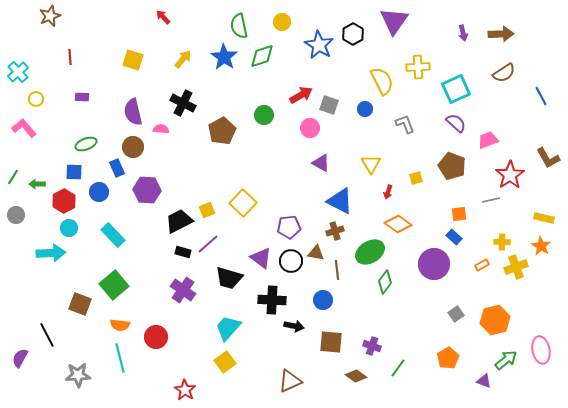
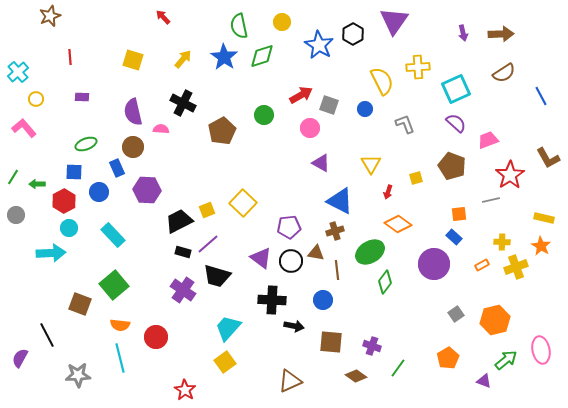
black trapezoid at (229, 278): moved 12 px left, 2 px up
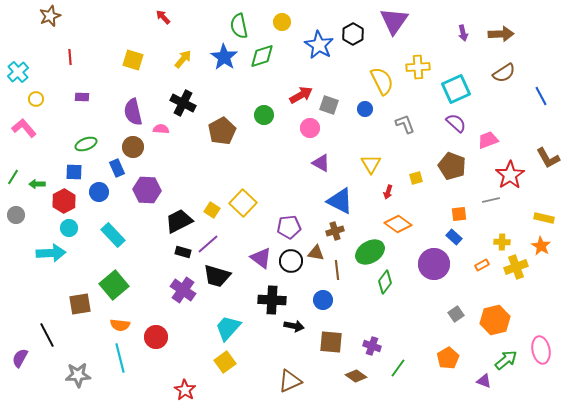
yellow square at (207, 210): moved 5 px right; rotated 35 degrees counterclockwise
brown square at (80, 304): rotated 30 degrees counterclockwise
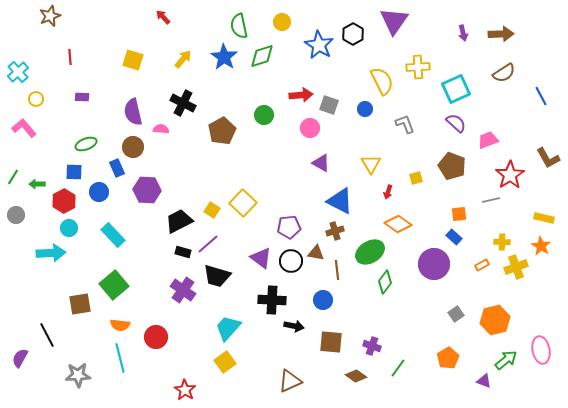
red arrow at (301, 95): rotated 25 degrees clockwise
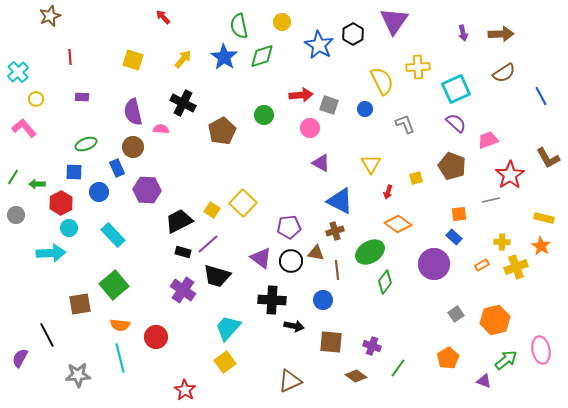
red hexagon at (64, 201): moved 3 px left, 2 px down
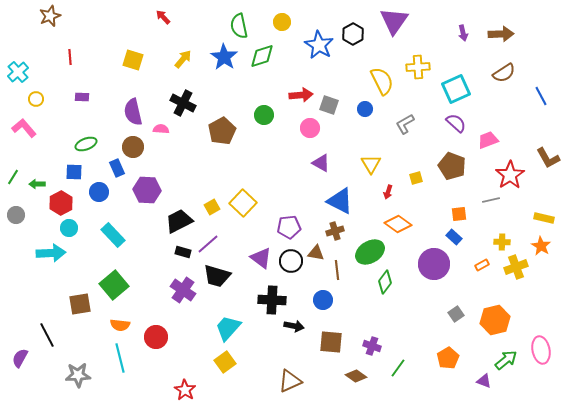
gray L-shape at (405, 124): rotated 100 degrees counterclockwise
yellow square at (212, 210): moved 3 px up; rotated 28 degrees clockwise
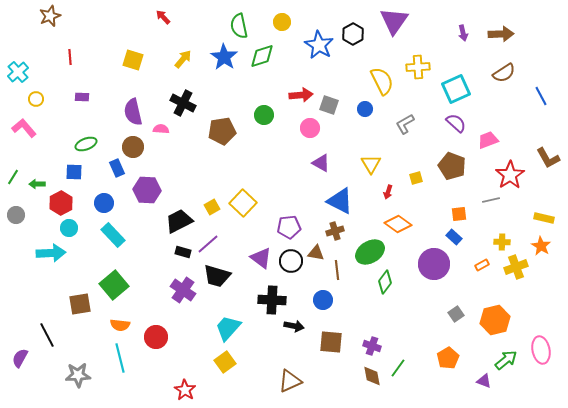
brown pentagon at (222, 131): rotated 20 degrees clockwise
blue circle at (99, 192): moved 5 px right, 11 px down
brown diamond at (356, 376): moved 16 px right; rotated 45 degrees clockwise
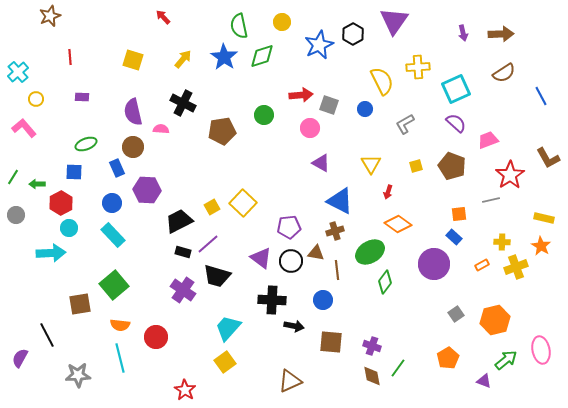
blue star at (319, 45): rotated 16 degrees clockwise
yellow square at (416, 178): moved 12 px up
blue circle at (104, 203): moved 8 px right
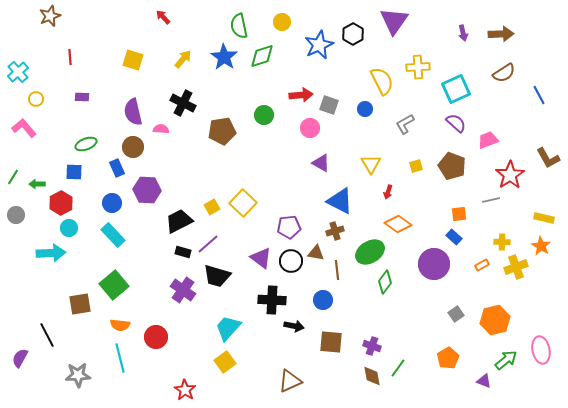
blue line at (541, 96): moved 2 px left, 1 px up
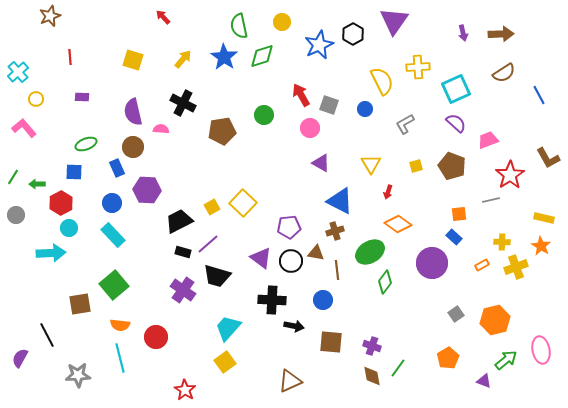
red arrow at (301, 95): rotated 115 degrees counterclockwise
purple circle at (434, 264): moved 2 px left, 1 px up
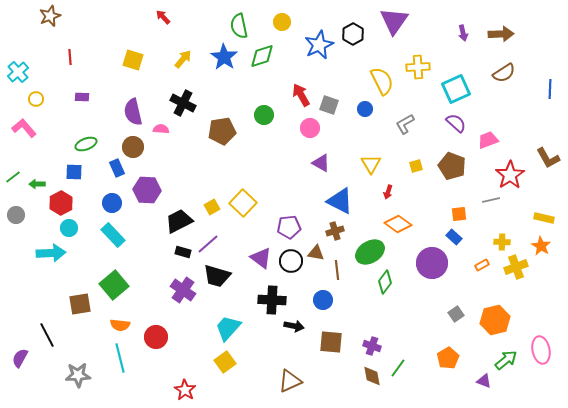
blue line at (539, 95): moved 11 px right, 6 px up; rotated 30 degrees clockwise
green line at (13, 177): rotated 21 degrees clockwise
